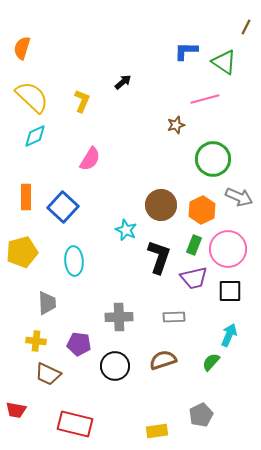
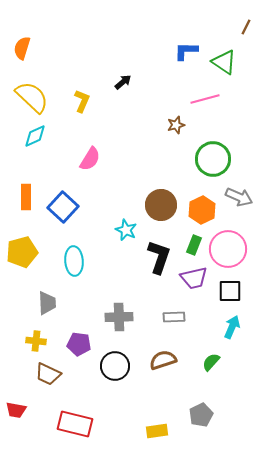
cyan arrow: moved 3 px right, 8 px up
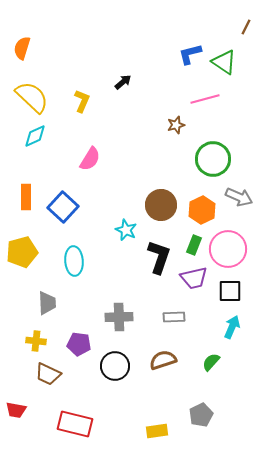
blue L-shape: moved 4 px right, 3 px down; rotated 15 degrees counterclockwise
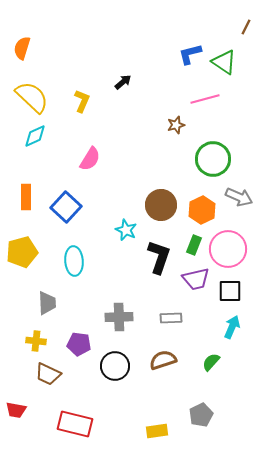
blue square: moved 3 px right
purple trapezoid: moved 2 px right, 1 px down
gray rectangle: moved 3 px left, 1 px down
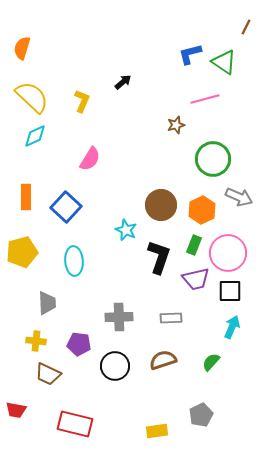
pink circle: moved 4 px down
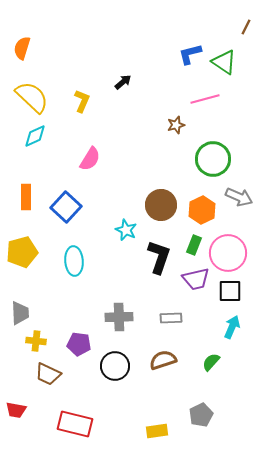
gray trapezoid: moved 27 px left, 10 px down
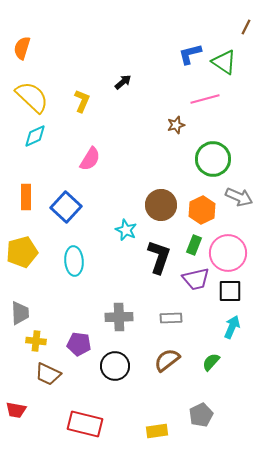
brown semicircle: moved 4 px right; rotated 20 degrees counterclockwise
red rectangle: moved 10 px right
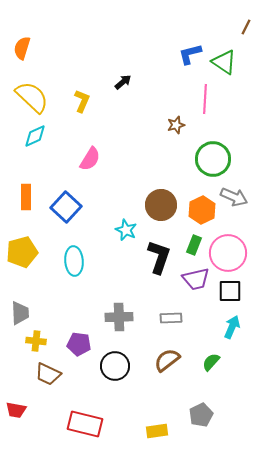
pink line: rotated 72 degrees counterclockwise
gray arrow: moved 5 px left
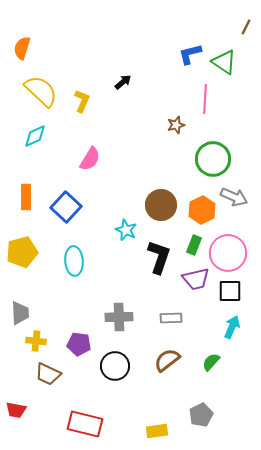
yellow semicircle: moved 9 px right, 6 px up
